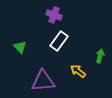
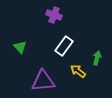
white rectangle: moved 5 px right, 5 px down
green arrow: moved 3 px left, 2 px down
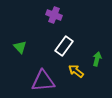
green arrow: moved 1 px down
yellow arrow: moved 2 px left
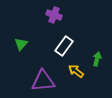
green triangle: moved 1 px right, 3 px up; rotated 24 degrees clockwise
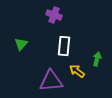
white rectangle: rotated 30 degrees counterclockwise
yellow arrow: moved 1 px right
purple triangle: moved 8 px right
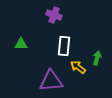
green triangle: rotated 48 degrees clockwise
green arrow: moved 1 px up
yellow arrow: moved 1 px right, 4 px up
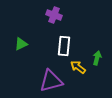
green triangle: rotated 24 degrees counterclockwise
purple triangle: rotated 10 degrees counterclockwise
